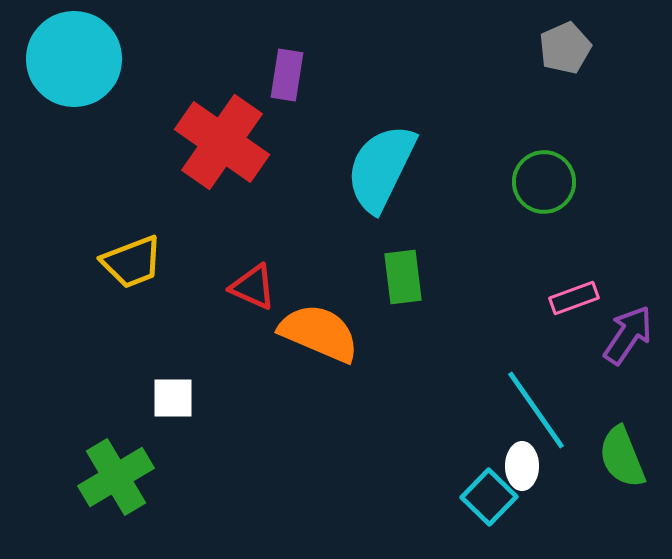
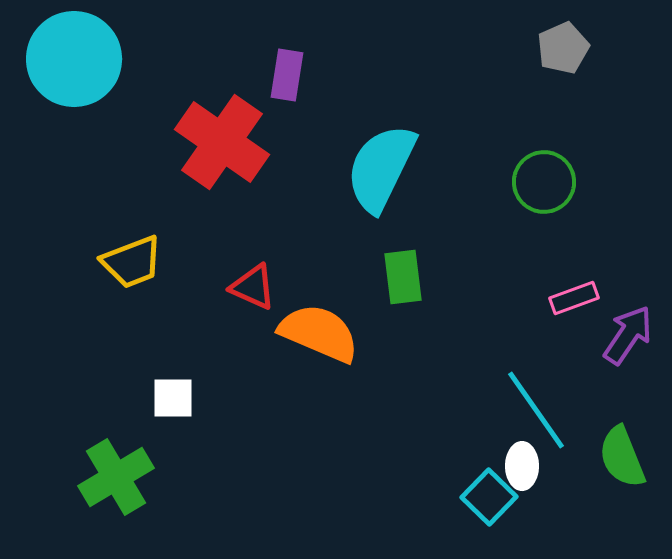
gray pentagon: moved 2 px left
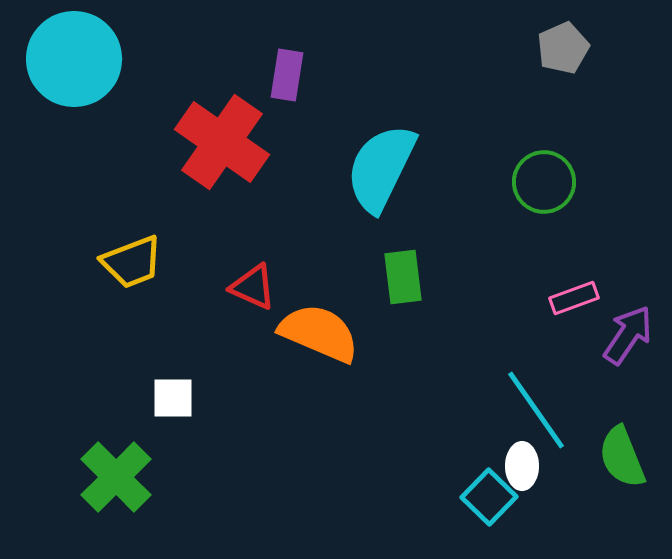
green cross: rotated 14 degrees counterclockwise
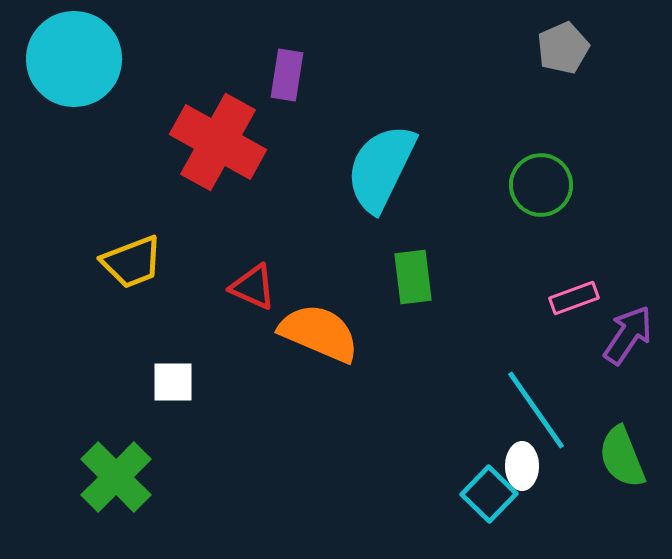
red cross: moved 4 px left; rotated 6 degrees counterclockwise
green circle: moved 3 px left, 3 px down
green rectangle: moved 10 px right
white square: moved 16 px up
cyan square: moved 3 px up
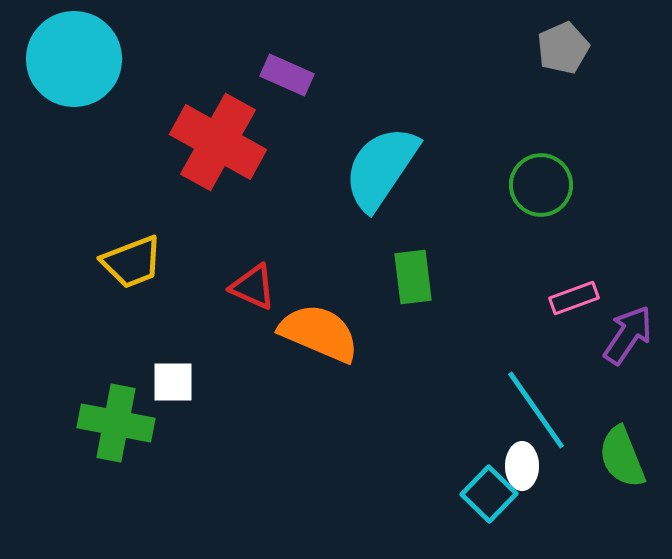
purple rectangle: rotated 75 degrees counterclockwise
cyan semicircle: rotated 8 degrees clockwise
green cross: moved 54 px up; rotated 34 degrees counterclockwise
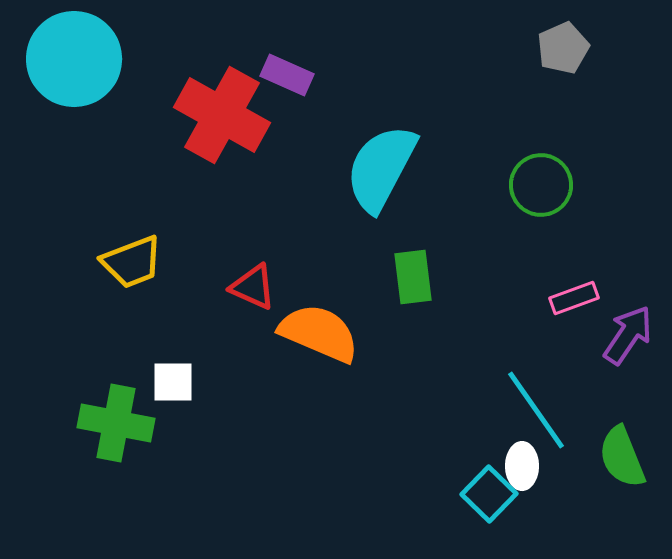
red cross: moved 4 px right, 27 px up
cyan semicircle: rotated 6 degrees counterclockwise
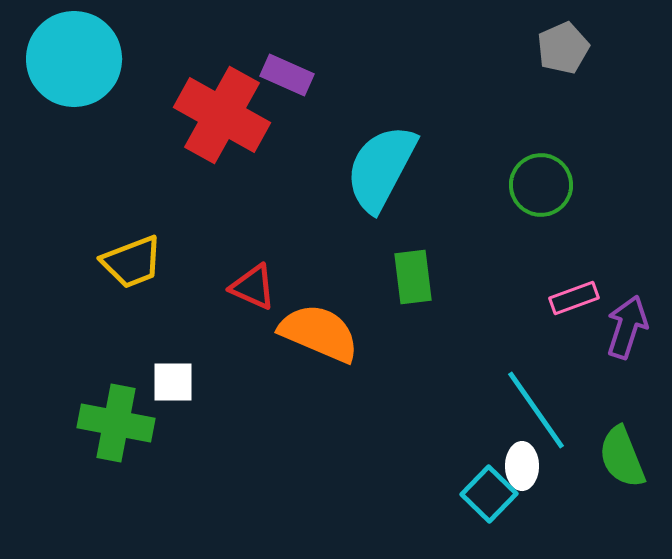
purple arrow: moved 1 px left, 8 px up; rotated 16 degrees counterclockwise
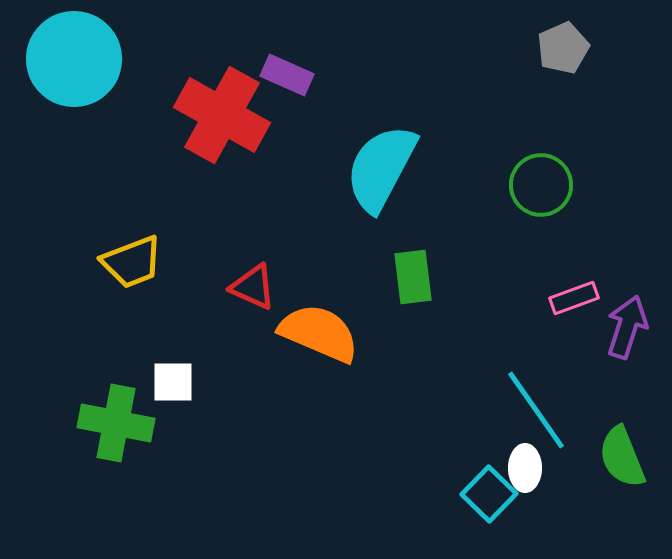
white ellipse: moved 3 px right, 2 px down
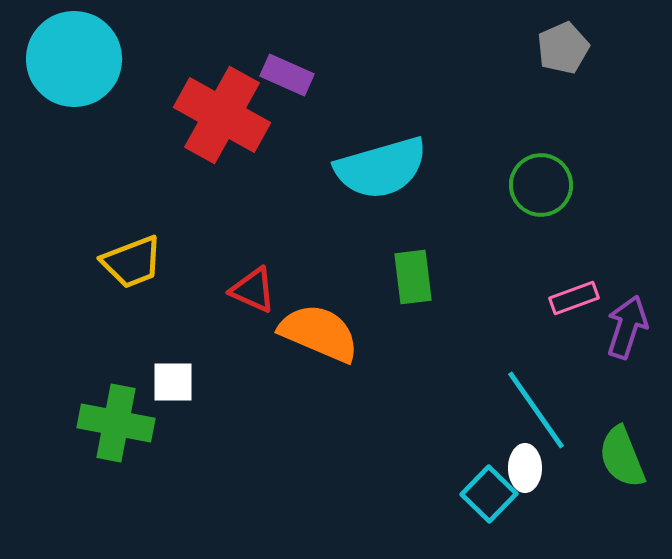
cyan semicircle: rotated 134 degrees counterclockwise
red triangle: moved 3 px down
